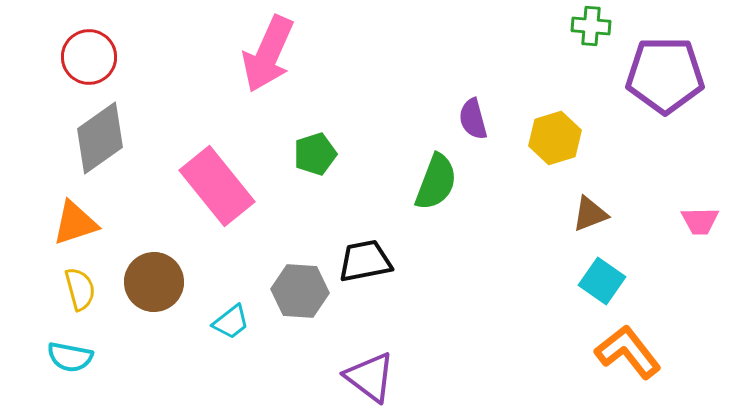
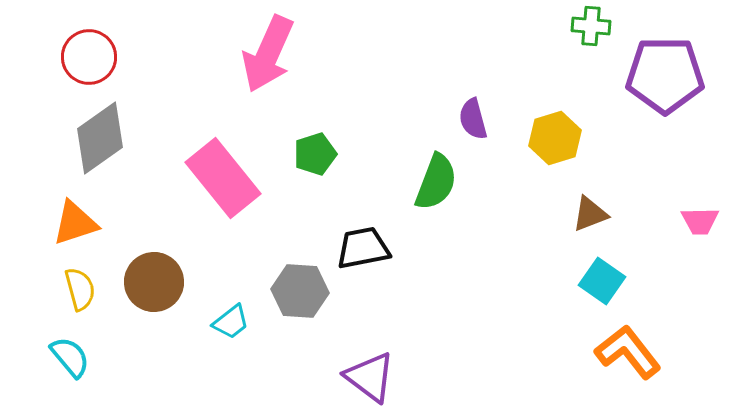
pink rectangle: moved 6 px right, 8 px up
black trapezoid: moved 2 px left, 13 px up
cyan semicircle: rotated 141 degrees counterclockwise
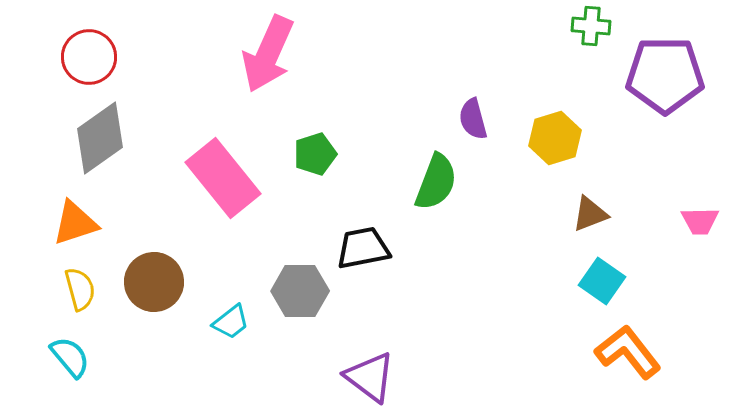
gray hexagon: rotated 4 degrees counterclockwise
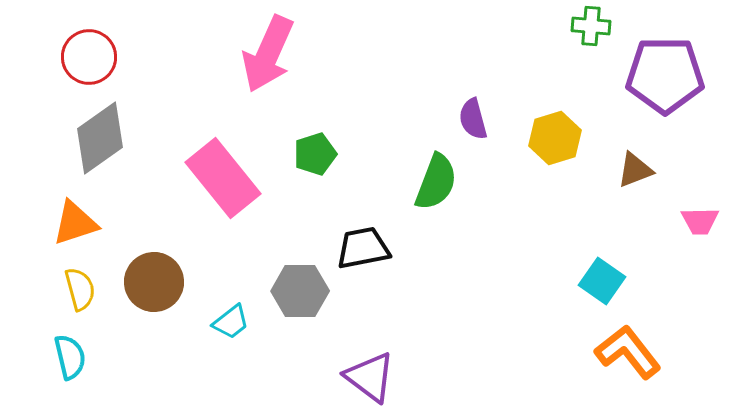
brown triangle: moved 45 px right, 44 px up
cyan semicircle: rotated 27 degrees clockwise
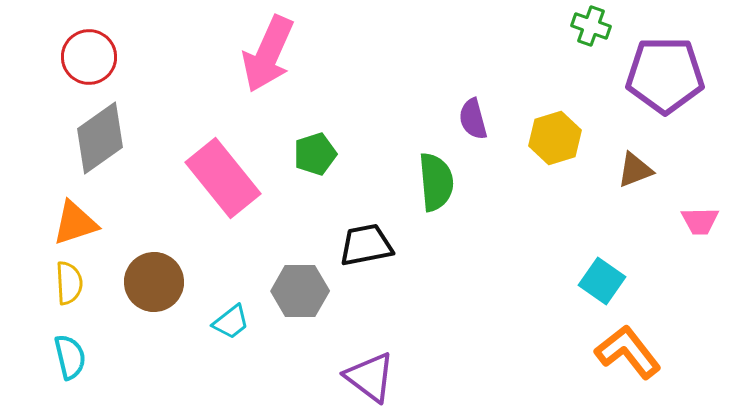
green cross: rotated 15 degrees clockwise
green semicircle: rotated 26 degrees counterclockwise
black trapezoid: moved 3 px right, 3 px up
yellow semicircle: moved 11 px left, 6 px up; rotated 12 degrees clockwise
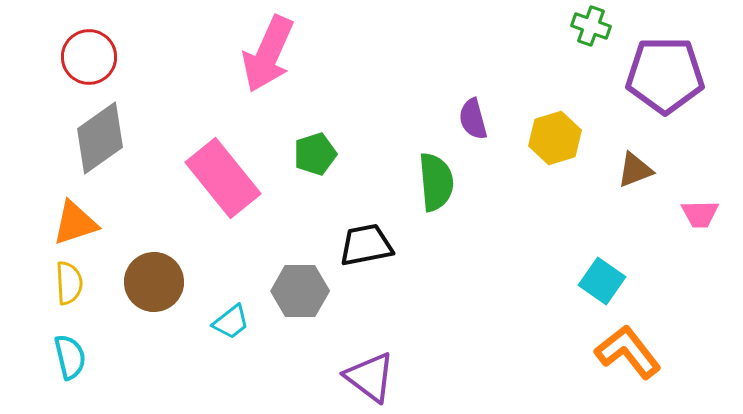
pink trapezoid: moved 7 px up
